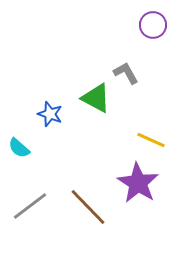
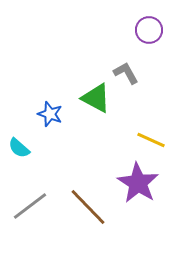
purple circle: moved 4 px left, 5 px down
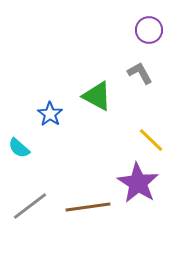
gray L-shape: moved 14 px right
green triangle: moved 1 px right, 2 px up
blue star: rotated 15 degrees clockwise
yellow line: rotated 20 degrees clockwise
brown line: rotated 54 degrees counterclockwise
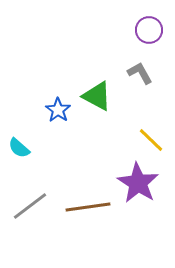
blue star: moved 8 px right, 4 px up
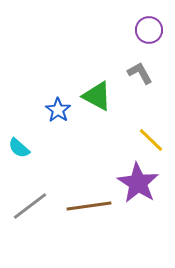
brown line: moved 1 px right, 1 px up
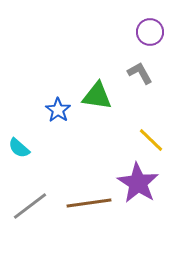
purple circle: moved 1 px right, 2 px down
green triangle: rotated 20 degrees counterclockwise
brown line: moved 3 px up
